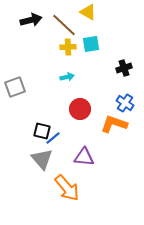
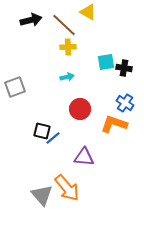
cyan square: moved 15 px right, 18 px down
black cross: rotated 28 degrees clockwise
gray triangle: moved 36 px down
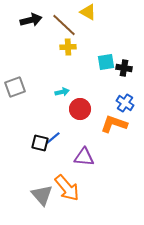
cyan arrow: moved 5 px left, 15 px down
black square: moved 2 px left, 12 px down
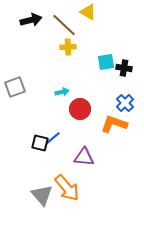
blue cross: rotated 12 degrees clockwise
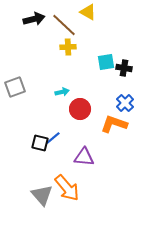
black arrow: moved 3 px right, 1 px up
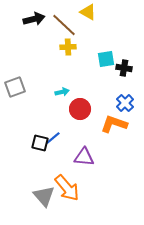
cyan square: moved 3 px up
gray triangle: moved 2 px right, 1 px down
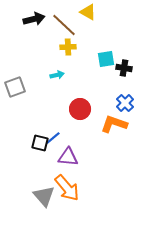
cyan arrow: moved 5 px left, 17 px up
purple triangle: moved 16 px left
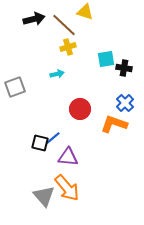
yellow triangle: moved 3 px left; rotated 12 degrees counterclockwise
yellow cross: rotated 14 degrees counterclockwise
cyan arrow: moved 1 px up
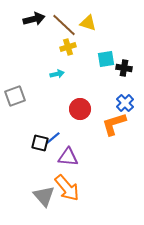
yellow triangle: moved 3 px right, 11 px down
gray square: moved 9 px down
orange L-shape: rotated 36 degrees counterclockwise
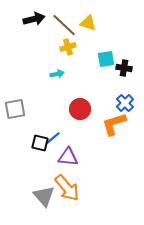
gray square: moved 13 px down; rotated 10 degrees clockwise
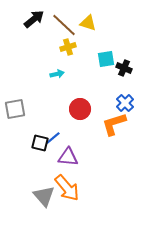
black arrow: rotated 25 degrees counterclockwise
black cross: rotated 14 degrees clockwise
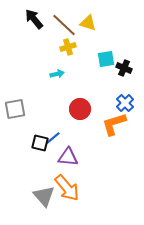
black arrow: rotated 90 degrees counterclockwise
